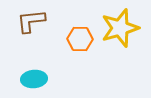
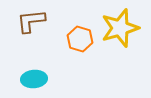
orange hexagon: rotated 15 degrees clockwise
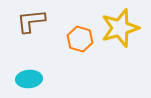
cyan ellipse: moved 5 px left
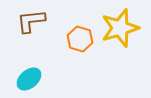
cyan ellipse: rotated 35 degrees counterclockwise
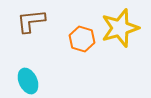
orange hexagon: moved 2 px right
cyan ellipse: moved 1 px left, 2 px down; rotated 75 degrees counterclockwise
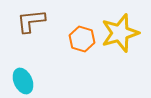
yellow star: moved 5 px down
cyan ellipse: moved 5 px left
